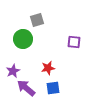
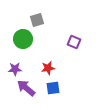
purple square: rotated 16 degrees clockwise
purple star: moved 2 px right, 2 px up; rotated 24 degrees clockwise
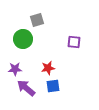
purple square: rotated 16 degrees counterclockwise
blue square: moved 2 px up
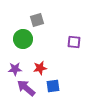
red star: moved 8 px left
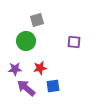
green circle: moved 3 px right, 2 px down
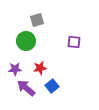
blue square: moved 1 px left; rotated 32 degrees counterclockwise
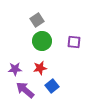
gray square: rotated 16 degrees counterclockwise
green circle: moved 16 px right
purple arrow: moved 1 px left, 2 px down
